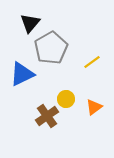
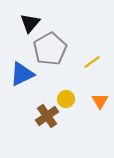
gray pentagon: moved 1 px left, 1 px down
orange triangle: moved 6 px right, 6 px up; rotated 24 degrees counterclockwise
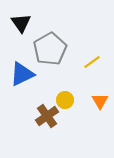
black triangle: moved 9 px left; rotated 15 degrees counterclockwise
yellow circle: moved 1 px left, 1 px down
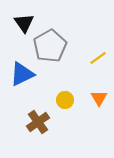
black triangle: moved 3 px right
gray pentagon: moved 3 px up
yellow line: moved 6 px right, 4 px up
orange triangle: moved 1 px left, 3 px up
brown cross: moved 9 px left, 6 px down
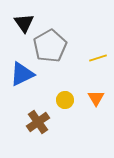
yellow line: rotated 18 degrees clockwise
orange triangle: moved 3 px left
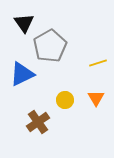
yellow line: moved 5 px down
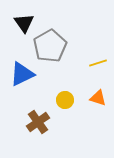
orange triangle: moved 2 px right; rotated 42 degrees counterclockwise
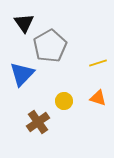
blue triangle: rotated 20 degrees counterclockwise
yellow circle: moved 1 px left, 1 px down
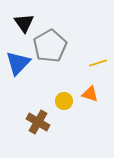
blue triangle: moved 4 px left, 11 px up
orange triangle: moved 8 px left, 4 px up
brown cross: rotated 25 degrees counterclockwise
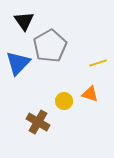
black triangle: moved 2 px up
